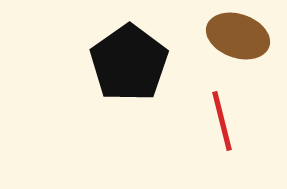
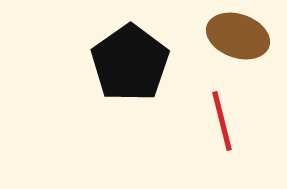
black pentagon: moved 1 px right
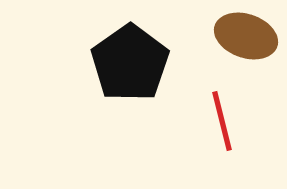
brown ellipse: moved 8 px right
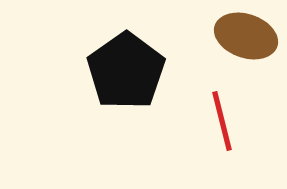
black pentagon: moved 4 px left, 8 px down
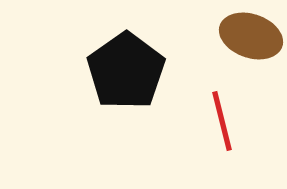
brown ellipse: moved 5 px right
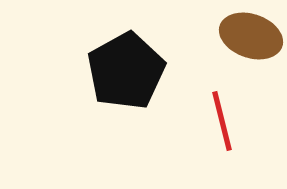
black pentagon: rotated 6 degrees clockwise
